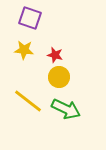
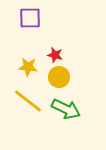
purple square: rotated 20 degrees counterclockwise
yellow star: moved 4 px right, 17 px down
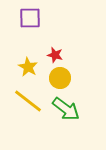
yellow star: rotated 24 degrees clockwise
yellow circle: moved 1 px right, 1 px down
green arrow: rotated 12 degrees clockwise
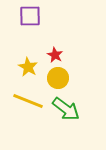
purple square: moved 2 px up
red star: rotated 14 degrees clockwise
yellow circle: moved 2 px left
yellow line: rotated 16 degrees counterclockwise
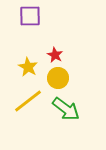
yellow line: rotated 60 degrees counterclockwise
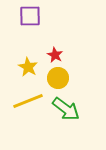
yellow line: rotated 16 degrees clockwise
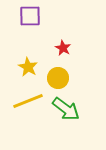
red star: moved 8 px right, 7 px up
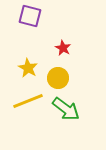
purple square: rotated 15 degrees clockwise
yellow star: moved 1 px down
